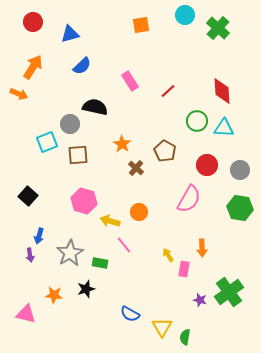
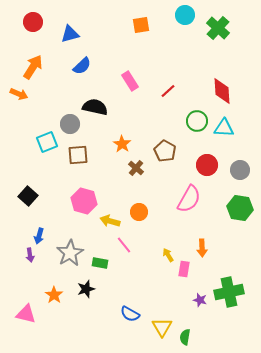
green cross at (229, 292): rotated 24 degrees clockwise
orange star at (54, 295): rotated 30 degrees clockwise
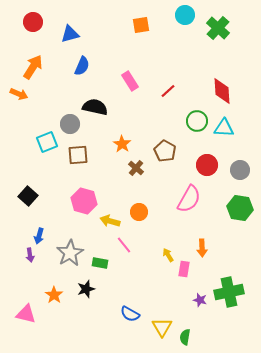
blue semicircle at (82, 66): rotated 24 degrees counterclockwise
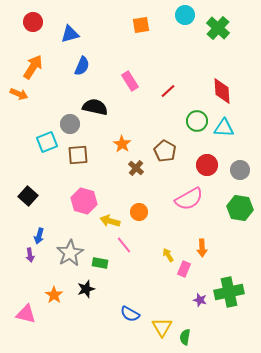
pink semicircle at (189, 199): rotated 32 degrees clockwise
pink rectangle at (184, 269): rotated 14 degrees clockwise
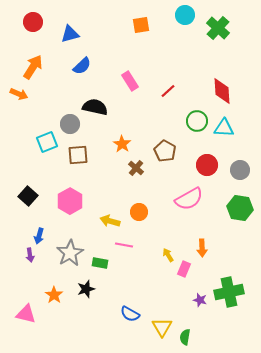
blue semicircle at (82, 66): rotated 24 degrees clockwise
pink hexagon at (84, 201): moved 14 px left; rotated 15 degrees clockwise
pink line at (124, 245): rotated 42 degrees counterclockwise
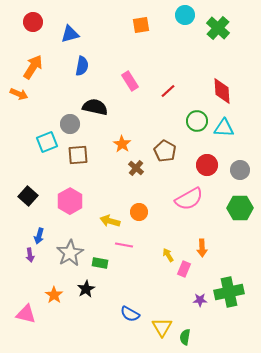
blue semicircle at (82, 66): rotated 36 degrees counterclockwise
green hexagon at (240, 208): rotated 10 degrees counterclockwise
black star at (86, 289): rotated 12 degrees counterclockwise
purple star at (200, 300): rotated 16 degrees counterclockwise
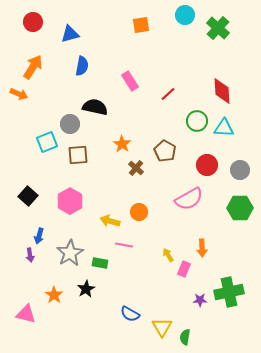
red line at (168, 91): moved 3 px down
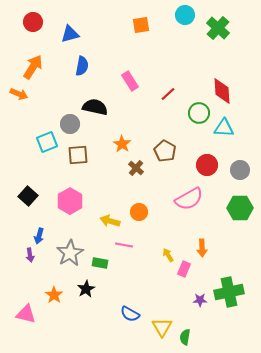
green circle at (197, 121): moved 2 px right, 8 px up
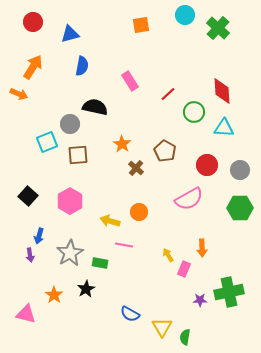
green circle at (199, 113): moved 5 px left, 1 px up
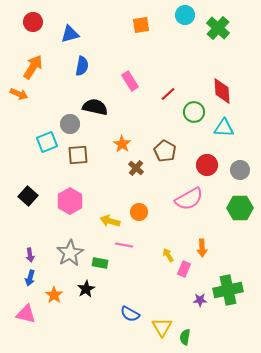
blue arrow at (39, 236): moved 9 px left, 42 px down
green cross at (229, 292): moved 1 px left, 2 px up
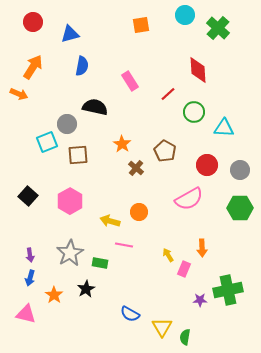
red diamond at (222, 91): moved 24 px left, 21 px up
gray circle at (70, 124): moved 3 px left
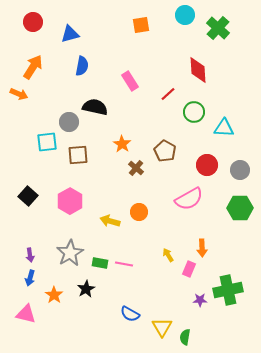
gray circle at (67, 124): moved 2 px right, 2 px up
cyan square at (47, 142): rotated 15 degrees clockwise
pink line at (124, 245): moved 19 px down
pink rectangle at (184, 269): moved 5 px right
